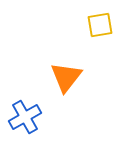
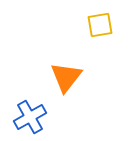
blue cross: moved 5 px right
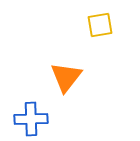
blue cross: moved 1 px right, 2 px down; rotated 28 degrees clockwise
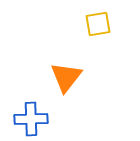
yellow square: moved 2 px left, 1 px up
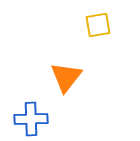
yellow square: moved 1 px down
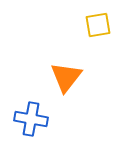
blue cross: rotated 12 degrees clockwise
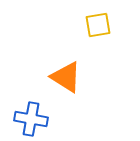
orange triangle: rotated 36 degrees counterclockwise
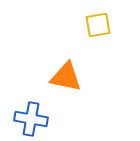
orange triangle: rotated 20 degrees counterclockwise
